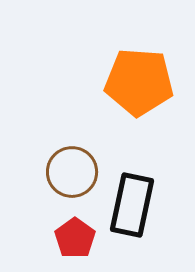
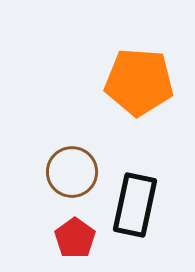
black rectangle: moved 3 px right
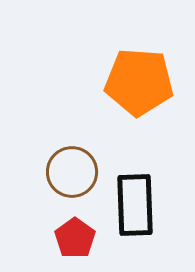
black rectangle: rotated 14 degrees counterclockwise
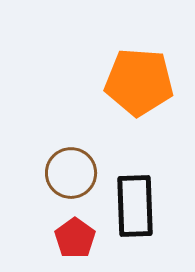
brown circle: moved 1 px left, 1 px down
black rectangle: moved 1 px down
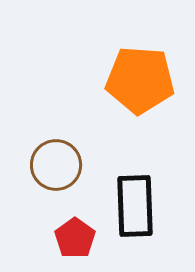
orange pentagon: moved 1 px right, 2 px up
brown circle: moved 15 px left, 8 px up
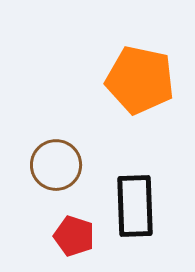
orange pentagon: rotated 8 degrees clockwise
red pentagon: moved 1 px left, 2 px up; rotated 18 degrees counterclockwise
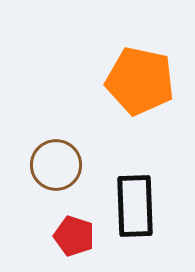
orange pentagon: moved 1 px down
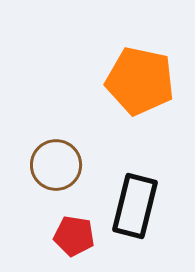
black rectangle: rotated 16 degrees clockwise
red pentagon: rotated 9 degrees counterclockwise
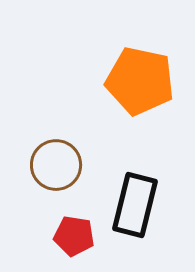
black rectangle: moved 1 px up
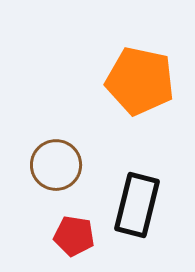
black rectangle: moved 2 px right
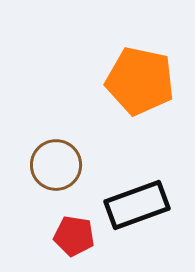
black rectangle: rotated 56 degrees clockwise
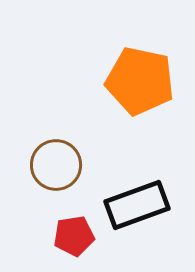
red pentagon: rotated 18 degrees counterclockwise
